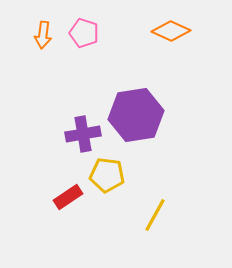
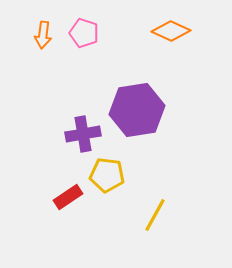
purple hexagon: moved 1 px right, 5 px up
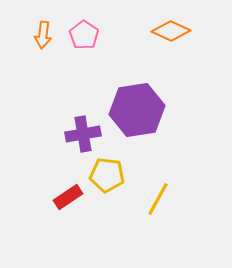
pink pentagon: moved 2 px down; rotated 16 degrees clockwise
yellow line: moved 3 px right, 16 px up
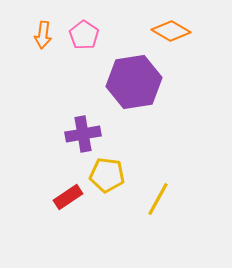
orange diamond: rotated 6 degrees clockwise
purple hexagon: moved 3 px left, 28 px up
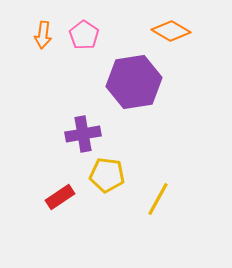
red rectangle: moved 8 px left
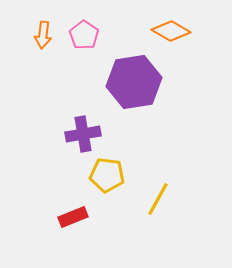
red rectangle: moved 13 px right, 20 px down; rotated 12 degrees clockwise
